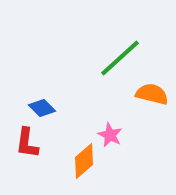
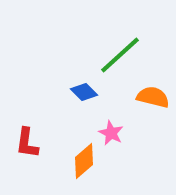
green line: moved 3 px up
orange semicircle: moved 1 px right, 3 px down
blue diamond: moved 42 px right, 16 px up
pink star: moved 1 px right, 2 px up
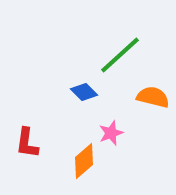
pink star: rotated 25 degrees clockwise
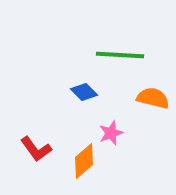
green line: rotated 45 degrees clockwise
orange semicircle: moved 1 px down
red L-shape: moved 9 px right, 6 px down; rotated 44 degrees counterclockwise
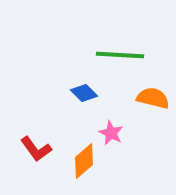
blue diamond: moved 1 px down
pink star: rotated 25 degrees counterclockwise
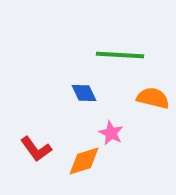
blue diamond: rotated 20 degrees clockwise
orange diamond: rotated 24 degrees clockwise
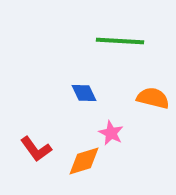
green line: moved 14 px up
